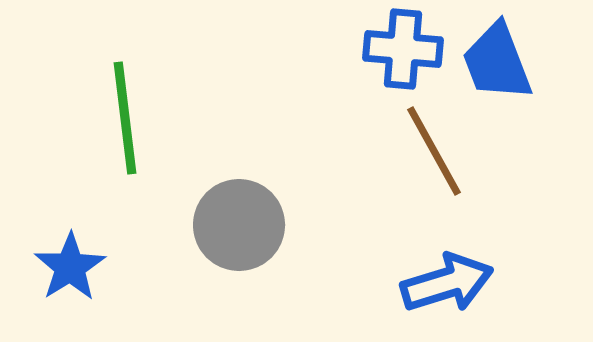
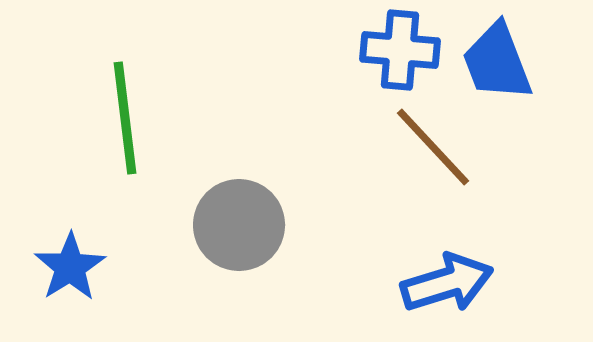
blue cross: moved 3 px left, 1 px down
brown line: moved 1 px left, 4 px up; rotated 14 degrees counterclockwise
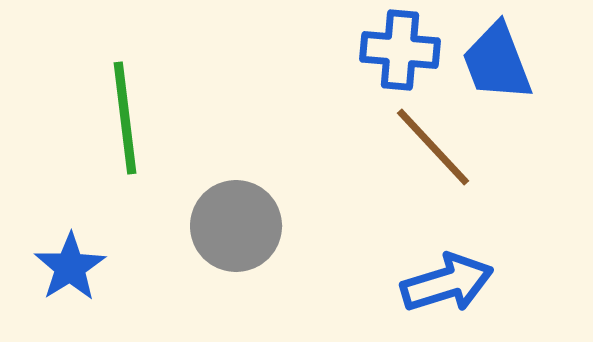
gray circle: moved 3 px left, 1 px down
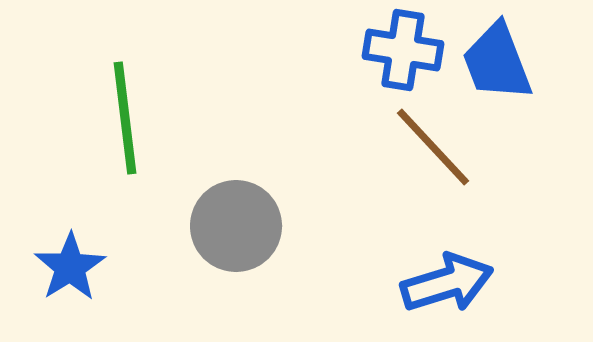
blue cross: moved 3 px right; rotated 4 degrees clockwise
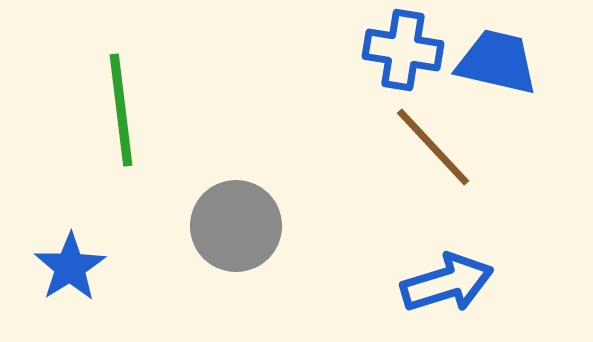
blue trapezoid: rotated 124 degrees clockwise
green line: moved 4 px left, 8 px up
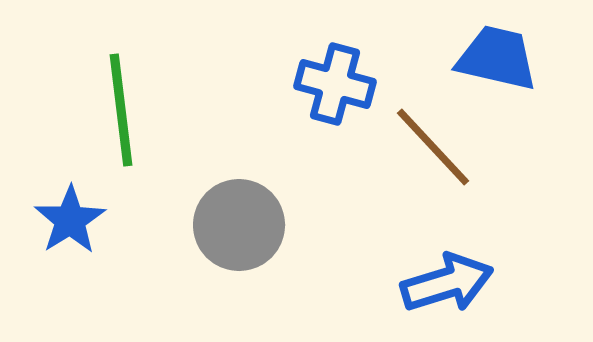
blue cross: moved 68 px left, 34 px down; rotated 6 degrees clockwise
blue trapezoid: moved 4 px up
gray circle: moved 3 px right, 1 px up
blue star: moved 47 px up
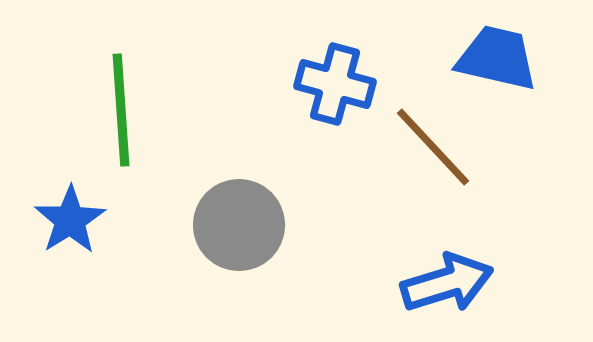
green line: rotated 3 degrees clockwise
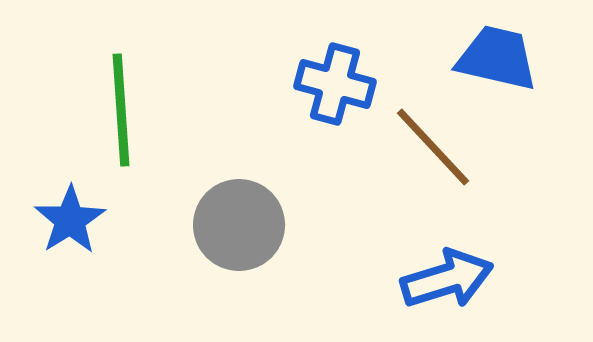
blue arrow: moved 4 px up
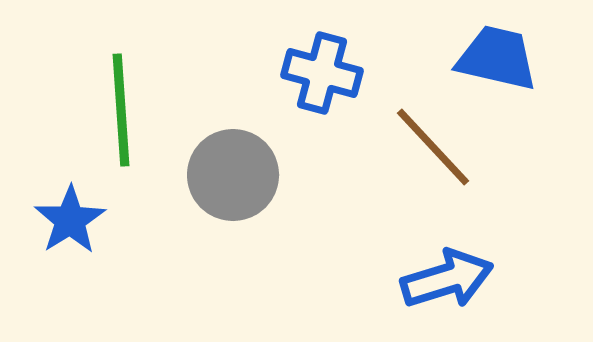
blue cross: moved 13 px left, 11 px up
gray circle: moved 6 px left, 50 px up
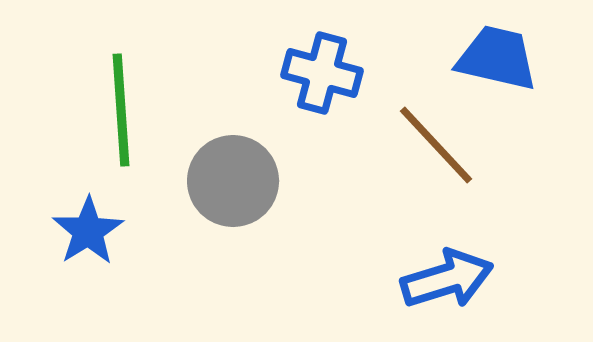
brown line: moved 3 px right, 2 px up
gray circle: moved 6 px down
blue star: moved 18 px right, 11 px down
